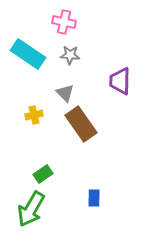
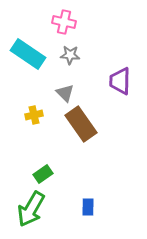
blue rectangle: moved 6 px left, 9 px down
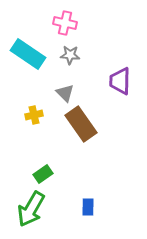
pink cross: moved 1 px right, 1 px down
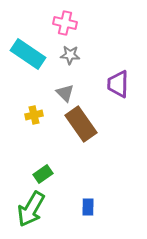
purple trapezoid: moved 2 px left, 3 px down
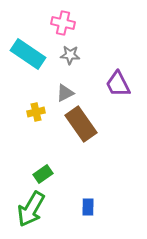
pink cross: moved 2 px left
purple trapezoid: rotated 28 degrees counterclockwise
gray triangle: rotated 48 degrees clockwise
yellow cross: moved 2 px right, 3 px up
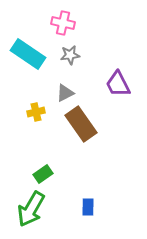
gray star: rotated 12 degrees counterclockwise
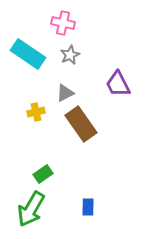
gray star: rotated 18 degrees counterclockwise
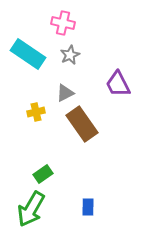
brown rectangle: moved 1 px right
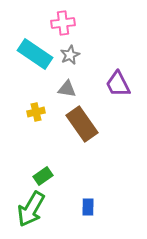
pink cross: rotated 20 degrees counterclockwise
cyan rectangle: moved 7 px right
gray triangle: moved 2 px right, 4 px up; rotated 36 degrees clockwise
green rectangle: moved 2 px down
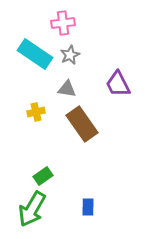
green arrow: moved 1 px right
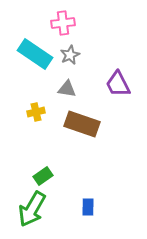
brown rectangle: rotated 36 degrees counterclockwise
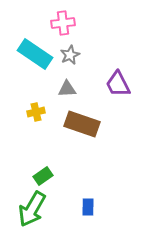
gray triangle: rotated 12 degrees counterclockwise
